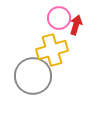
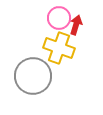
yellow cross: moved 7 px right, 2 px up; rotated 36 degrees clockwise
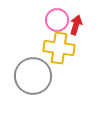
pink circle: moved 2 px left, 2 px down
yellow cross: rotated 12 degrees counterclockwise
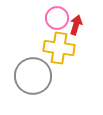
pink circle: moved 2 px up
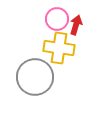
pink circle: moved 1 px down
gray circle: moved 2 px right, 1 px down
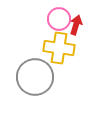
pink circle: moved 2 px right
